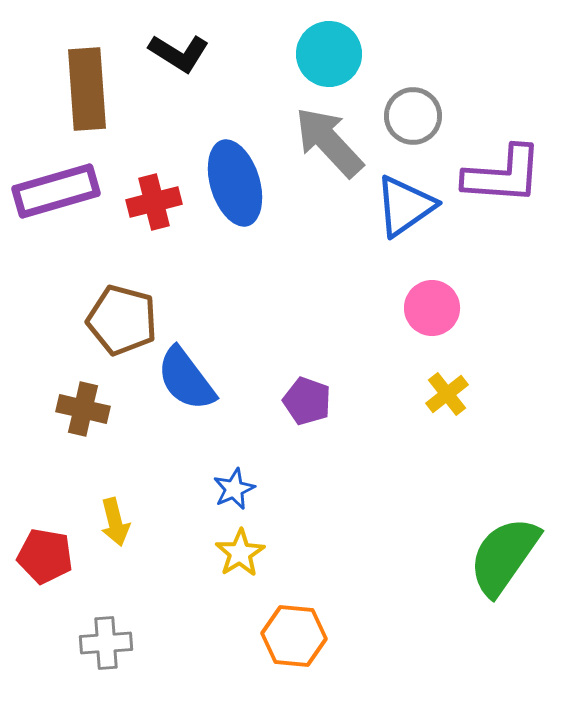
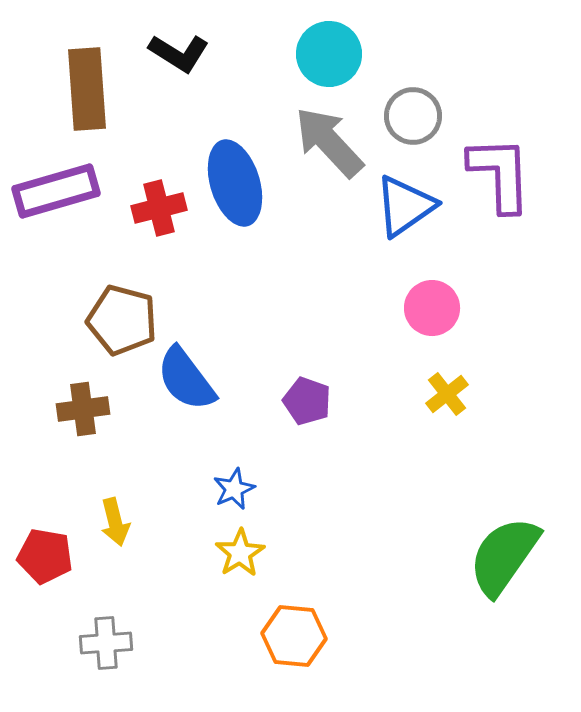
purple L-shape: moved 3 px left, 1 px up; rotated 96 degrees counterclockwise
red cross: moved 5 px right, 6 px down
brown cross: rotated 21 degrees counterclockwise
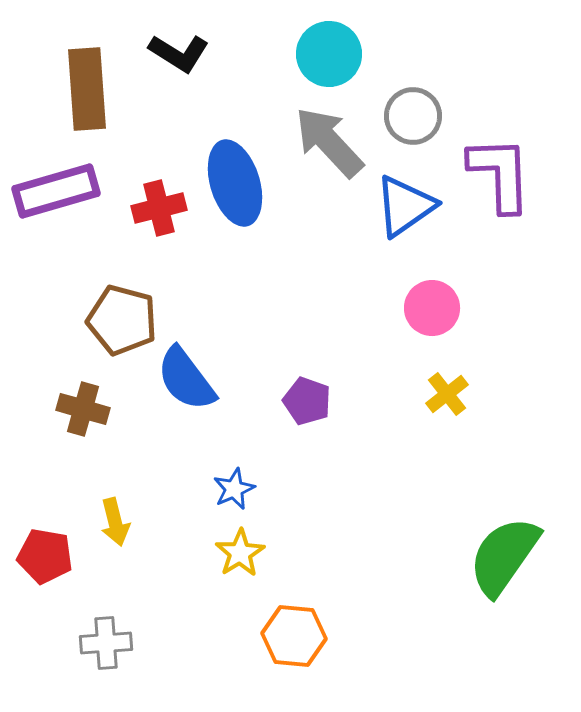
brown cross: rotated 24 degrees clockwise
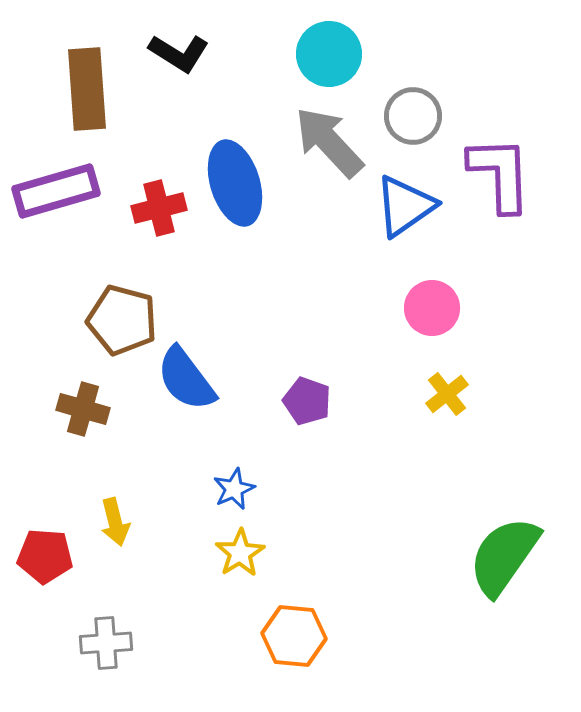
red pentagon: rotated 6 degrees counterclockwise
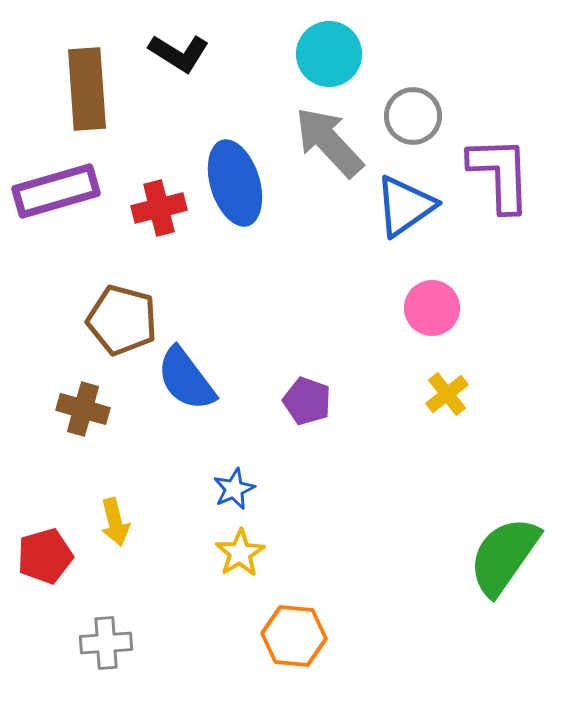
red pentagon: rotated 20 degrees counterclockwise
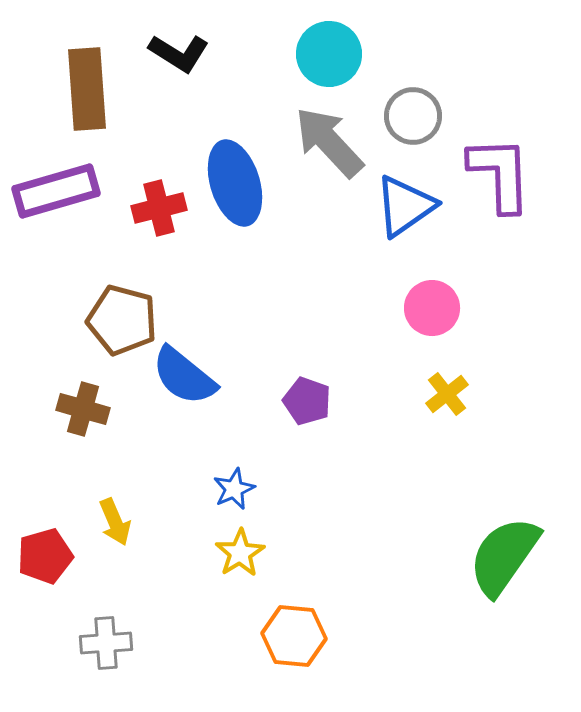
blue semicircle: moved 2 px left, 3 px up; rotated 14 degrees counterclockwise
yellow arrow: rotated 9 degrees counterclockwise
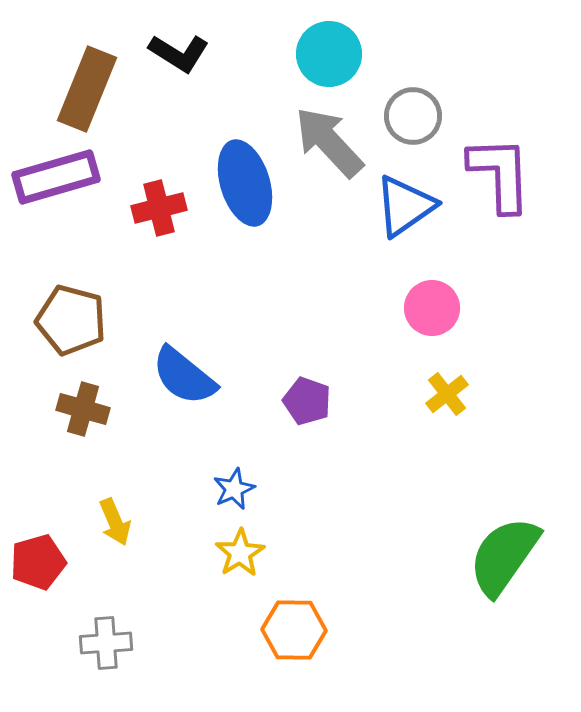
brown rectangle: rotated 26 degrees clockwise
blue ellipse: moved 10 px right
purple rectangle: moved 14 px up
brown pentagon: moved 51 px left
red pentagon: moved 7 px left, 6 px down
orange hexagon: moved 6 px up; rotated 4 degrees counterclockwise
